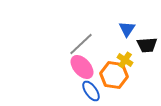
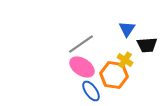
gray line: rotated 8 degrees clockwise
pink ellipse: rotated 15 degrees counterclockwise
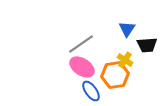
orange hexagon: moved 1 px right; rotated 16 degrees counterclockwise
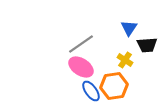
blue triangle: moved 2 px right, 1 px up
pink ellipse: moved 1 px left
orange hexagon: moved 1 px left, 11 px down
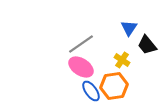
black trapezoid: rotated 55 degrees clockwise
yellow cross: moved 3 px left
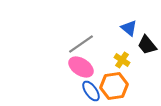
blue triangle: rotated 24 degrees counterclockwise
